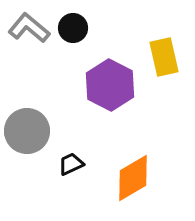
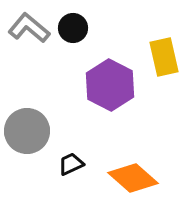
orange diamond: rotated 72 degrees clockwise
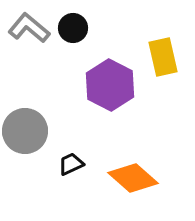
yellow rectangle: moved 1 px left
gray circle: moved 2 px left
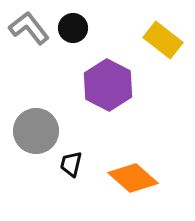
gray L-shape: rotated 12 degrees clockwise
yellow rectangle: moved 17 px up; rotated 39 degrees counterclockwise
purple hexagon: moved 2 px left
gray circle: moved 11 px right
black trapezoid: rotated 52 degrees counterclockwise
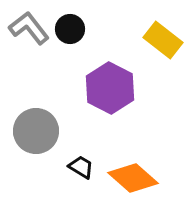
black circle: moved 3 px left, 1 px down
purple hexagon: moved 2 px right, 3 px down
black trapezoid: moved 10 px right, 3 px down; rotated 108 degrees clockwise
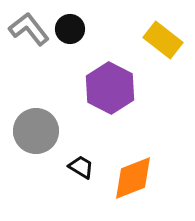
gray L-shape: moved 1 px down
orange diamond: rotated 63 degrees counterclockwise
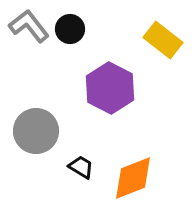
gray L-shape: moved 3 px up
